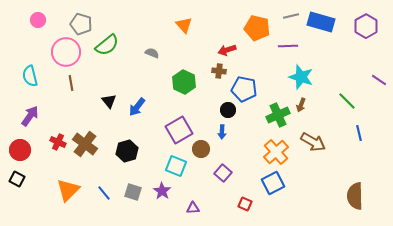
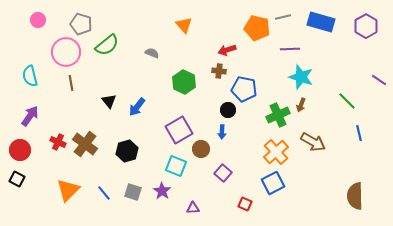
gray line at (291, 16): moved 8 px left, 1 px down
purple line at (288, 46): moved 2 px right, 3 px down
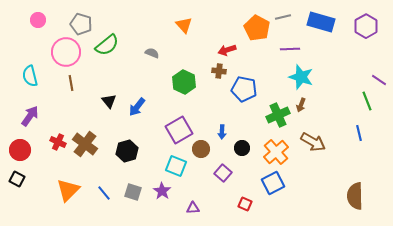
orange pentagon at (257, 28): rotated 15 degrees clockwise
green line at (347, 101): moved 20 px right; rotated 24 degrees clockwise
black circle at (228, 110): moved 14 px right, 38 px down
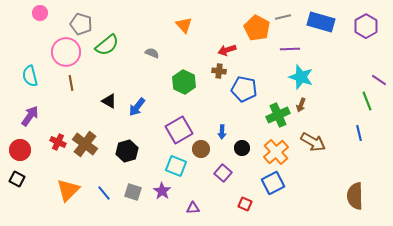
pink circle at (38, 20): moved 2 px right, 7 px up
black triangle at (109, 101): rotated 21 degrees counterclockwise
